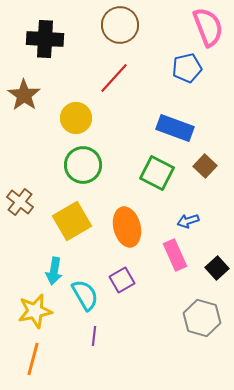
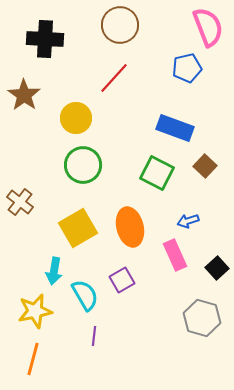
yellow square: moved 6 px right, 7 px down
orange ellipse: moved 3 px right
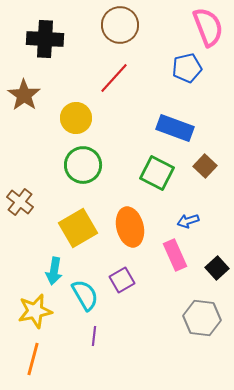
gray hexagon: rotated 9 degrees counterclockwise
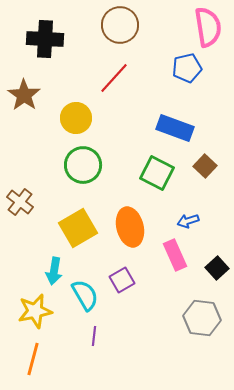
pink semicircle: rotated 12 degrees clockwise
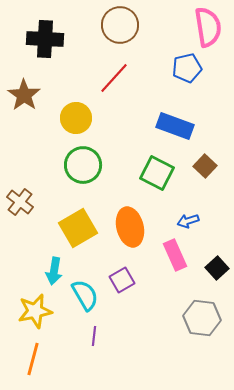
blue rectangle: moved 2 px up
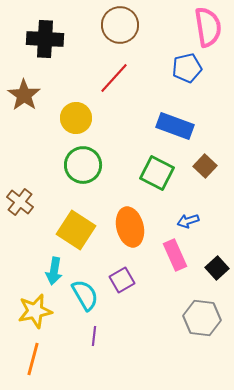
yellow square: moved 2 px left, 2 px down; rotated 27 degrees counterclockwise
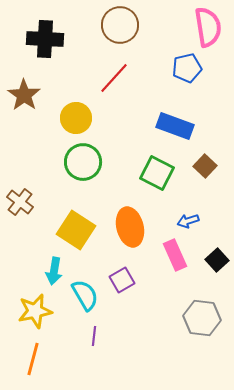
green circle: moved 3 px up
black square: moved 8 px up
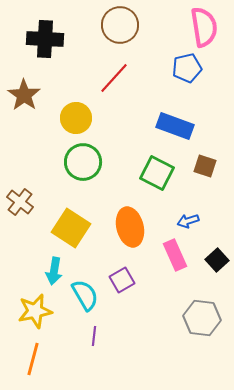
pink semicircle: moved 4 px left
brown square: rotated 25 degrees counterclockwise
yellow square: moved 5 px left, 2 px up
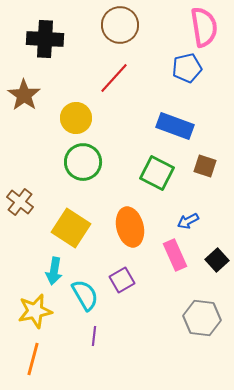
blue arrow: rotated 10 degrees counterclockwise
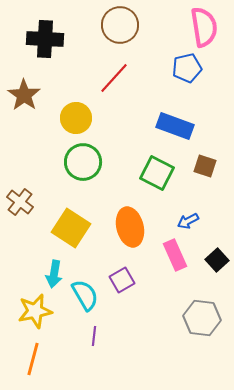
cyan arrow: moved 3 px down
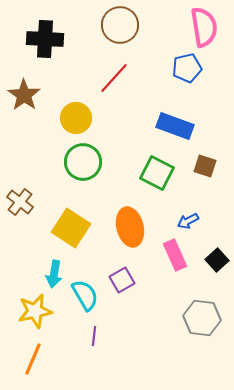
orange line: rotated 8 degrees clockwise
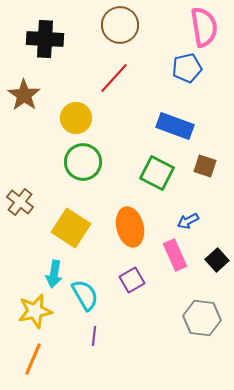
purple square: moved 10 px right
